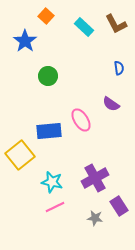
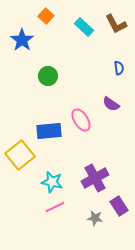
blue star: moved 3 px left, 1 px up
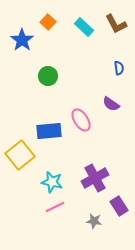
orange square: moved 2 px right, 6 px down
gray star: moved 1 px left, 3 px down
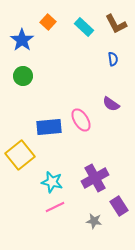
blue semicircle: moved 6 px left, 9 px up
green circle: moved 25 px left
blue rectangle: moved 4 px up
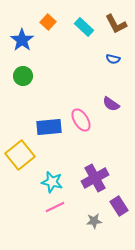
blue semicircle: rotated 112 degrees clockwise
gray star: rotated 14 degrees counterclockwise
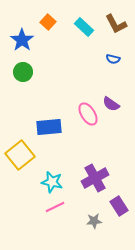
green circle: moved 4 px up
pink ellipse: moved 7 px right, 6 px up
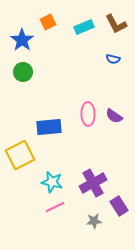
orange square: rotated 21 degrees clockwise
cyan rectangle: rotated 66 degrees counterclockwise
purple semicircle: moved 3 px right, 12 px down
pink ellipse: rotated 30 degrees clockwise
yellow square: rotated 12 degrees clockwise
purple cross: moved 2 px left, 5 px down
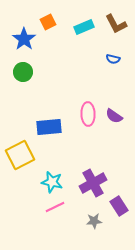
blue star: moved 2 px right, 1 px up
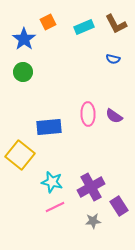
yellow square: rotated 24 degrees counterclockwise
purple cross: moved 2 px left, 4 px down
gray star: moved 1 px left
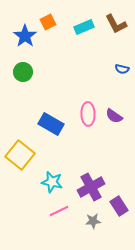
blue star: moved 1 px right, 3 px up
blue semicircle: moved 9 px right, 10 px down
blue rectangle: moved 2 px right, 3 px up; rotated 35 degrees clockwise
pink line: moved 4 px right, 4 px down
